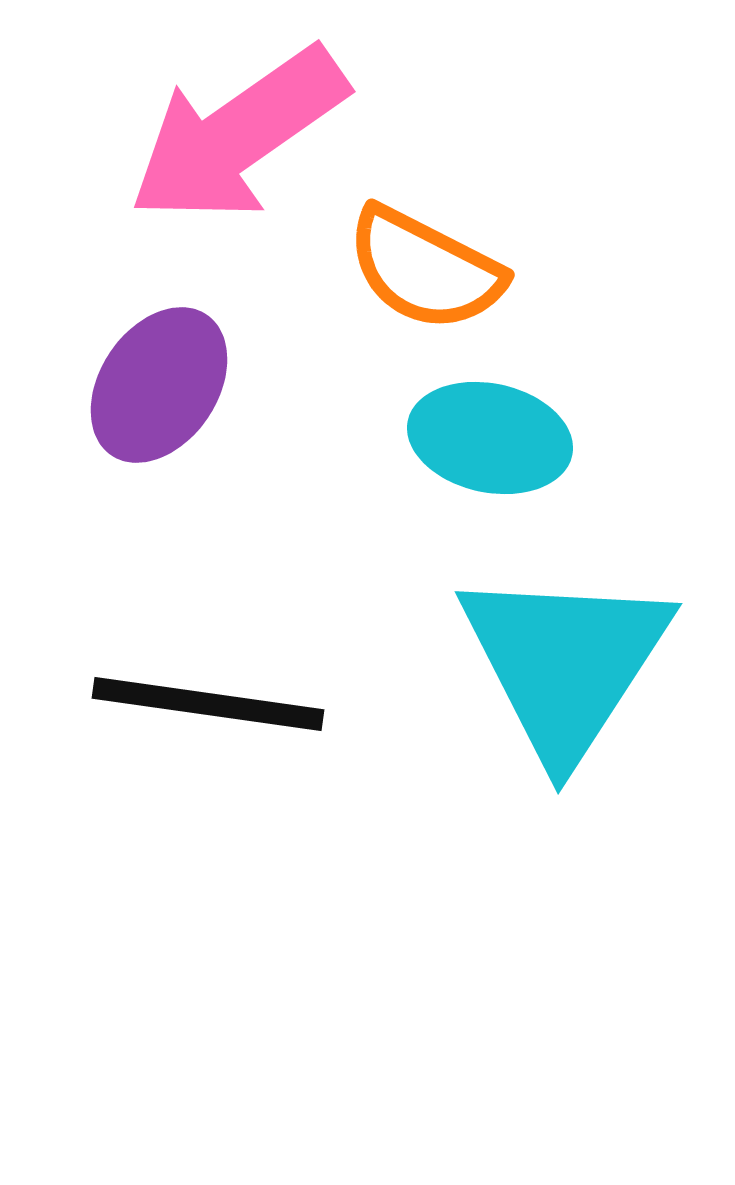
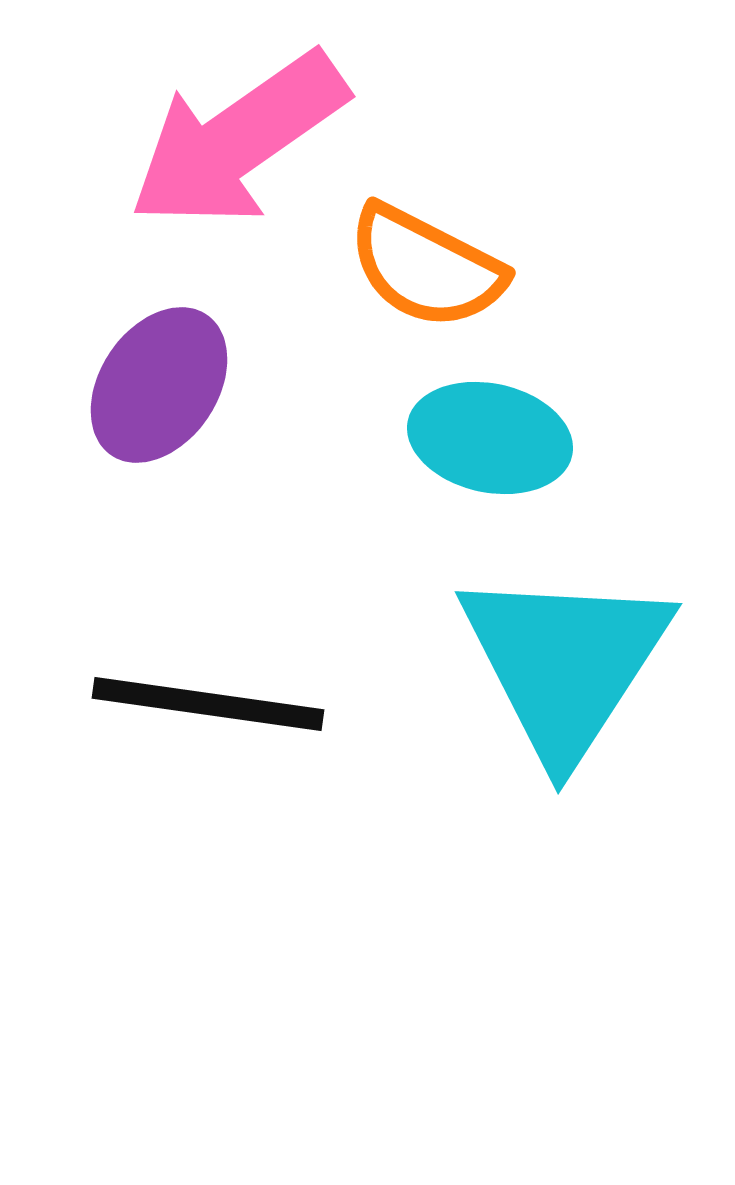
pink arrow: moved 5 px down
orange semicircle: moved 1 px right, 2 px up
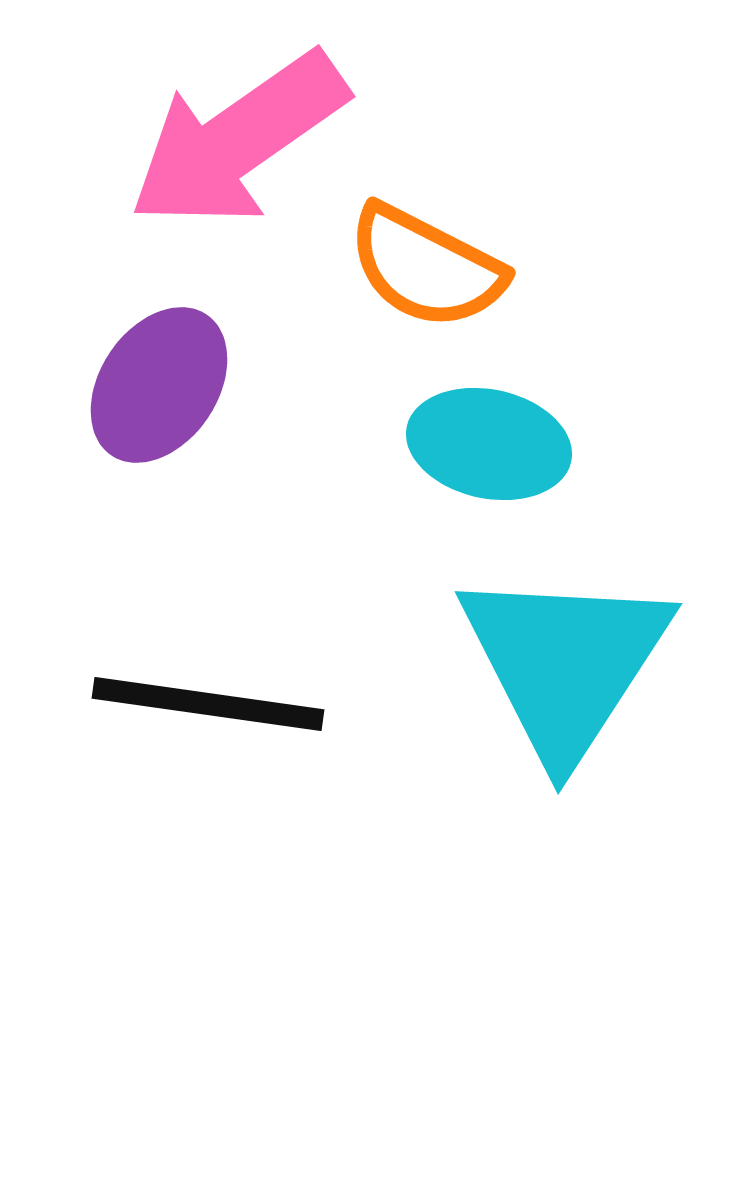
cyan ellipse: moved 1 px left, 6 px down
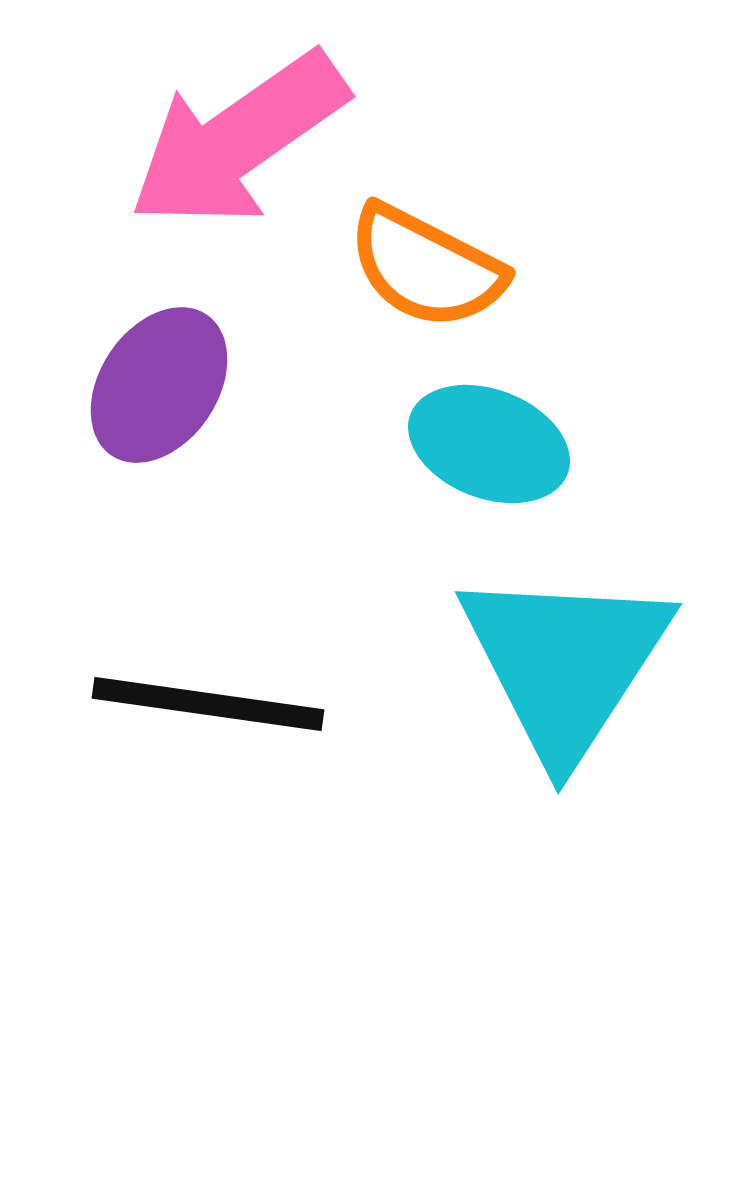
cyan ellipse: rotated 9 degrees clockwise
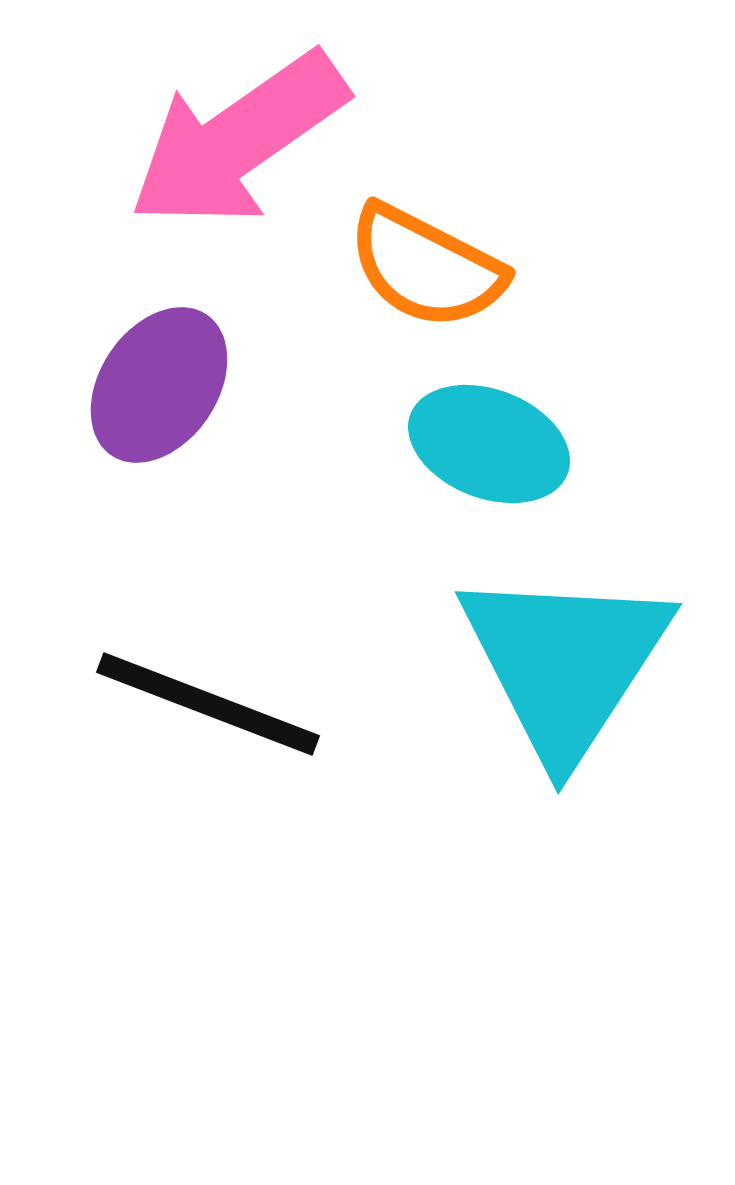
black line: rotated 13 degrees clockwise
